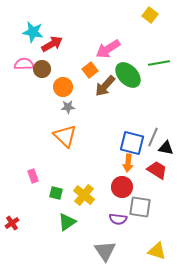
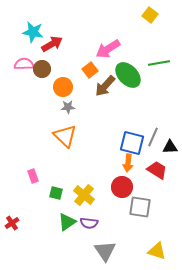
black triangle: moved 4 px right, 1 px up; rotated 14 degrees counterclockwise
purple semicircle: moved 29 px left, 4 px down
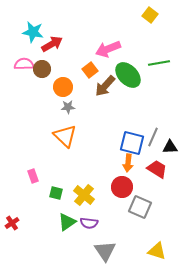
pink arrow: rotated 10 degrees clockwise
red trapezoid: moved 1 px up
gray square: rotated 15 degrees clockwise
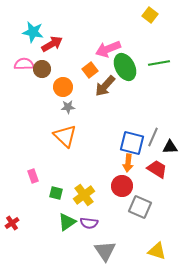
green ellipse: moved 3 px left, 8 px up; rotated 16 degrees clockwise
red circle: moved 1 px up
yellow cross: rotated 15 degrees clockwise
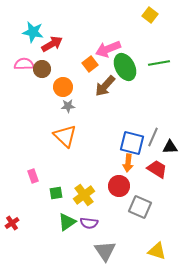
orange square: moved 6 px up
gray star: moved 1 px up
red circle: moved 3 px left
green square: rotated 24 degrees counterclockwise
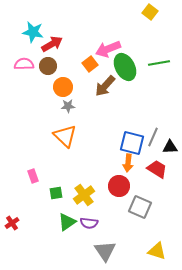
yellow square: moved 3 px up
brown circle: moved 6 px right, 3 px up
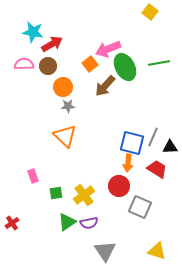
purple semicircle: rotated 18 degrees counterclockwise
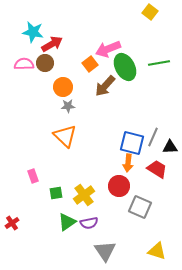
brown circle: moved 3 px left, 3 px up
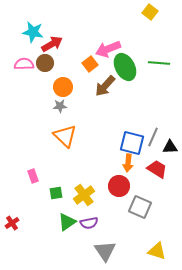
green line: rotated 15 degrees clockwise
gray star: moved 8 px left
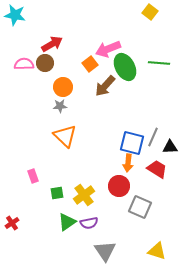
cyan star: moved 18 px left, 17 px up
green square: moved 1 px right
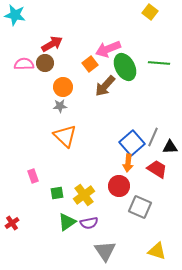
blue square: rotated 35 degrees clockwise
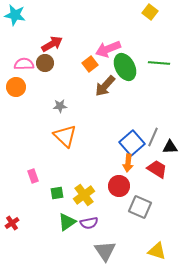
orange circle: moved 47 px left
